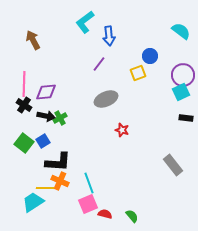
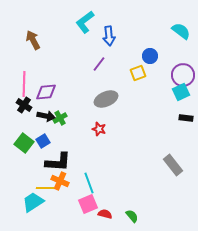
red star: moved 23 px left, 1 px up
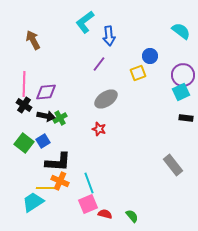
gray ellipse: rotated 10 degrees counterclockwise
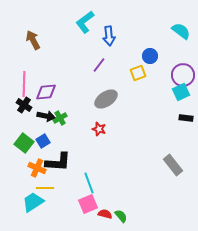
purple line: moved 1 px down
orange cross: moved 23 px left, 13 px up
green semicircle: moved 11 px left
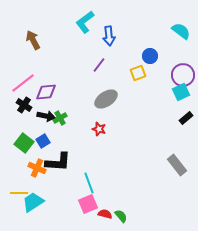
pink line: moved 1 px left, 1 px up; rotated 50 degrees clockwise
black rectangle: rotated 48 degrees counterclockwise
gray rectangle: moved 4 px right
yellow line: moved 26 px left, 5 px down
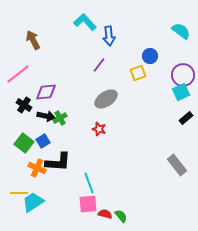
cyan L-shape: rotated 85 degrees clockwise
pink line: moved 5 px left, 9 px up
pink square: rotated 18 degrees clockwise
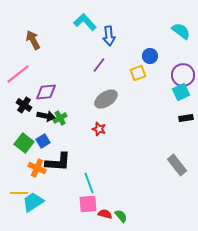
black rectangle: rotated 32 degrees clockwise
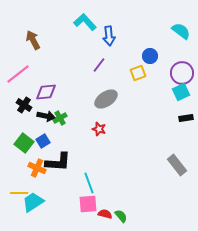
purple circle: moved 1 px left, 2 px up
